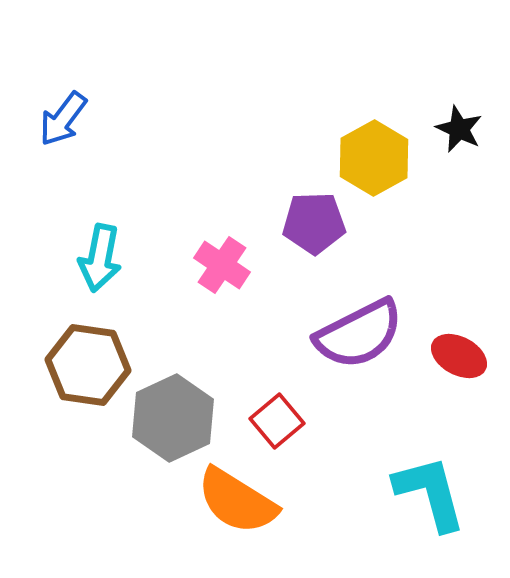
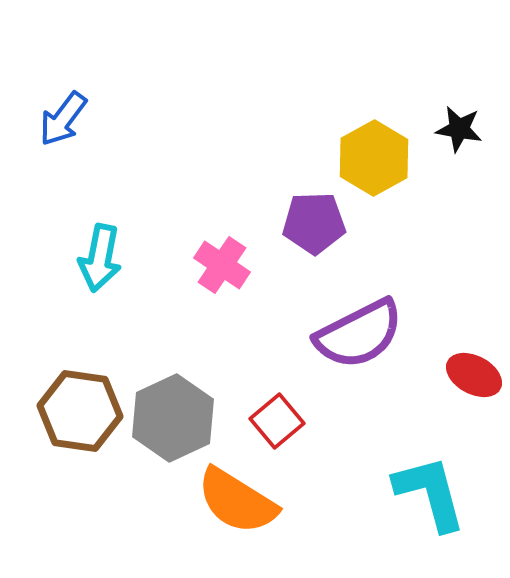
black star: rotated 15 degrees counterclockwise
red ellipse: moved 15 px right, 19 px down
brown hexagon: moved 8 px left, 46 px down
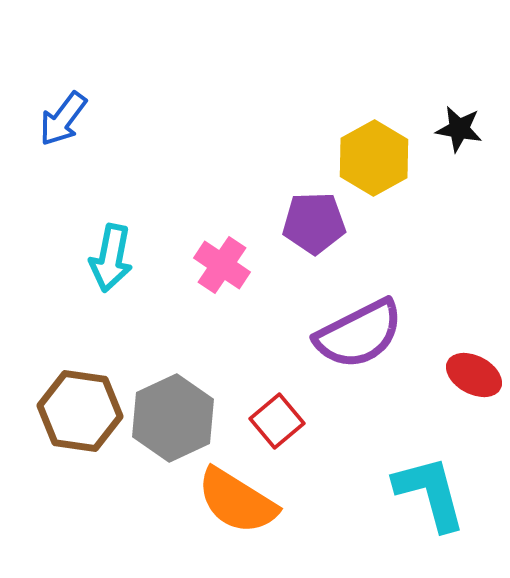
cyan arrow: moved 11 px right
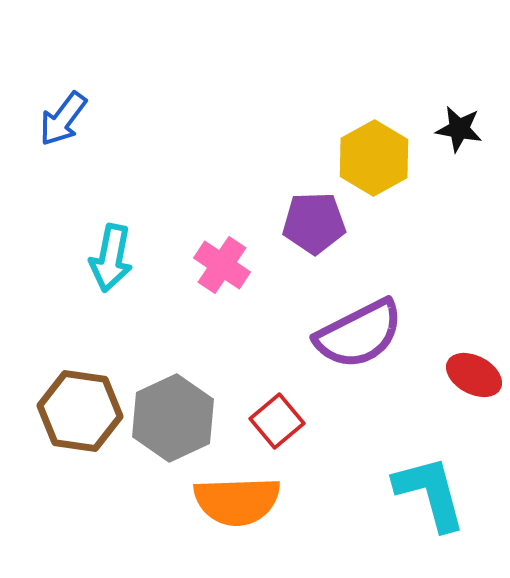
orange semicircle: rotated 34 degrees counterclockwise
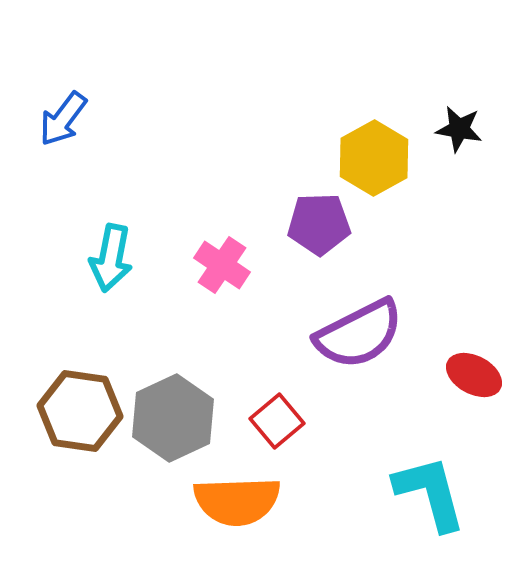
purple pentagon: moved 5 px right, 1 px down
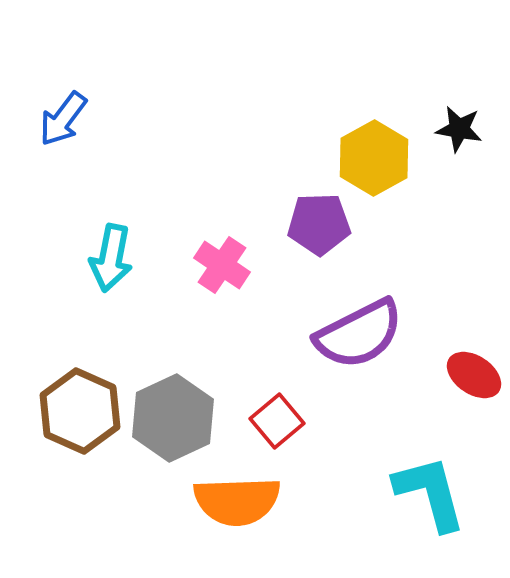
red ellipse: rotated 6 degrees clockwise
brown hexagon: rotated 16 degrees clockwise
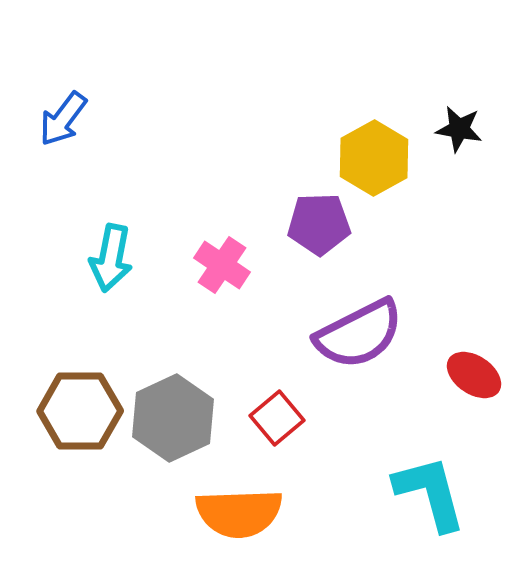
brown hexagon: rotated 24 degrees counterclockwise
red square: moved 3 px up
orange semicircle: moved 2 px right, 12 px down
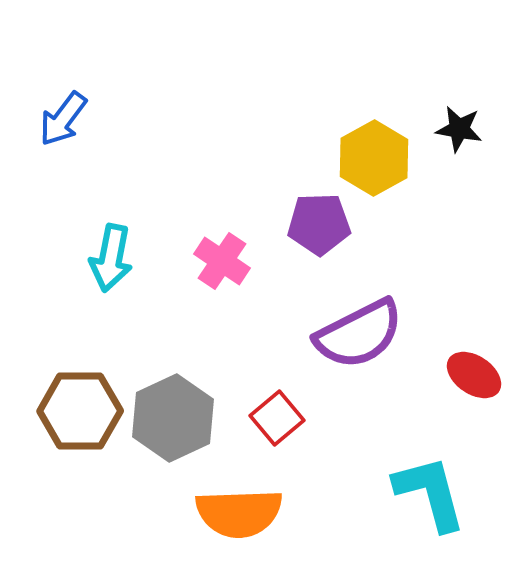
pink cross: moved 4 px up
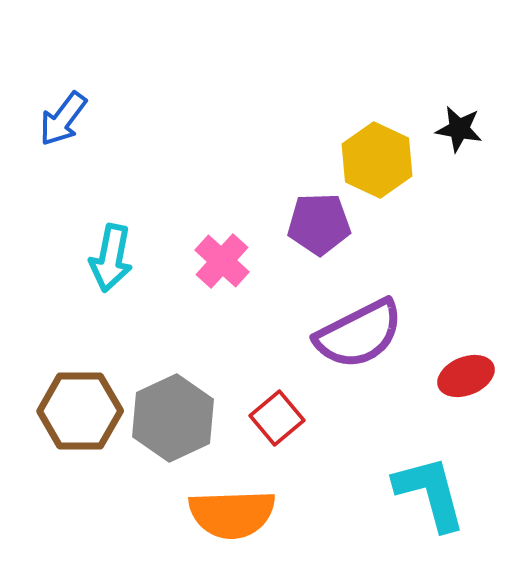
yellow hexagon: moved 3 px right, 2 px down; rotated 6 degrees counterclockwise
pink cross: rotated 8 degrees clockwise
red ellipse: moved 8 px left, 1 px down; rotated 56 degrees counterclockwise
orange semicircle: moved 7 px left, 1 px down
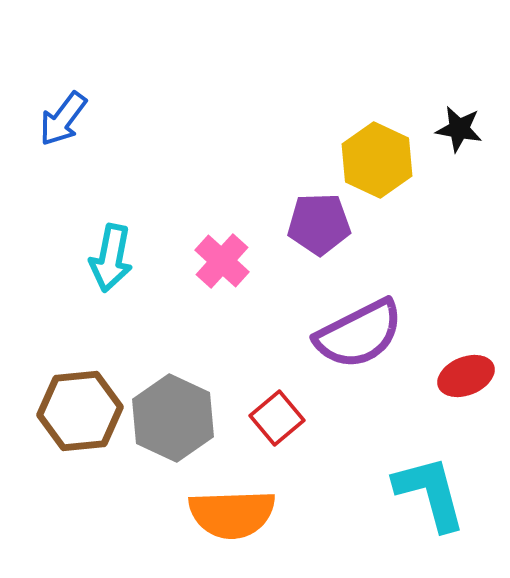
brown hexagon: rotated 6 degrees counterclockwise
gray hexagon: rotated 10 degrees counterclockwise
